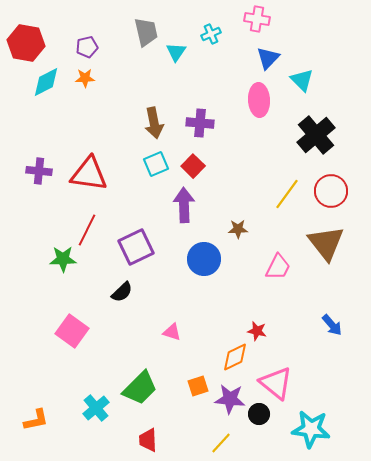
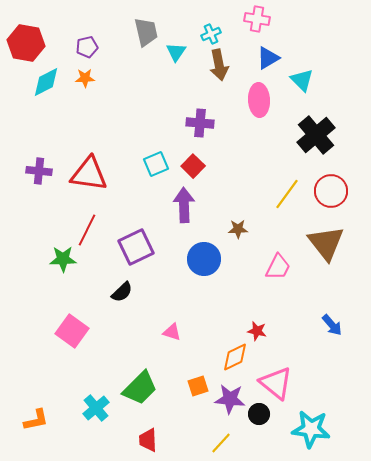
blue triangle at (268, 58): rotated 15 degrees clockwise
brown arrow at (154, 123): moved 65 px right, 58 px up
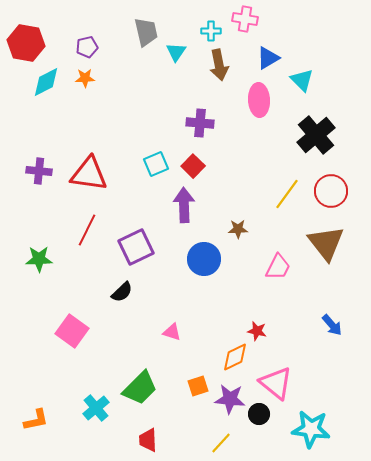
pink cross at (257, 19): moved 12 px left
cyan cross at (211, 34): moved 3 px up; rotated 24 degrees clockwise
green star at (63, 259): moved 24 px left
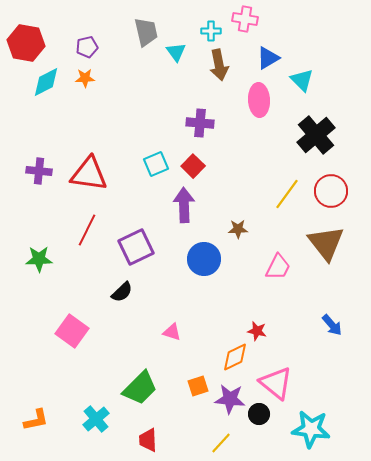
cyan triangle at (176, 52): rotated 10 degrees counterclockwise
cyan cross at (96, 408): moved 11 px down
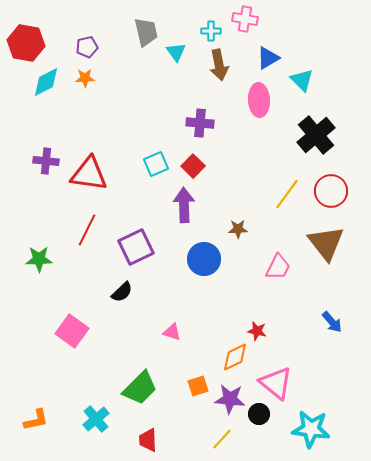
purple cross at (39, 171): moved 7 px right, 10 px up
blue arrow at (332, 325): moved 3 px up
yellow line at (221, 443): moved 1 px right, 4 px up
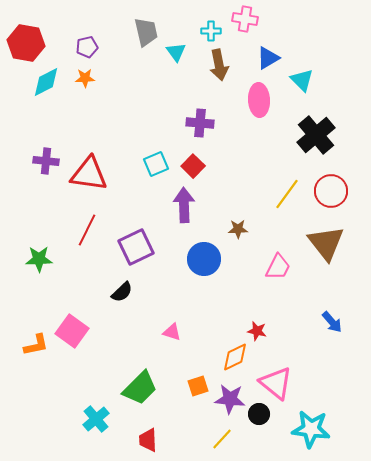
orange L-shape at (36, 420): moved 75 px up
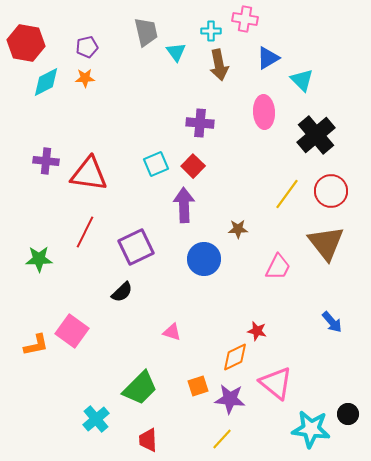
pink ellipse at (259, 100): moved 5 px right, 12 px down
red line at (87, 230): moved 2 px left, 2 px down
black circle at (259, 414): moved 89 px right
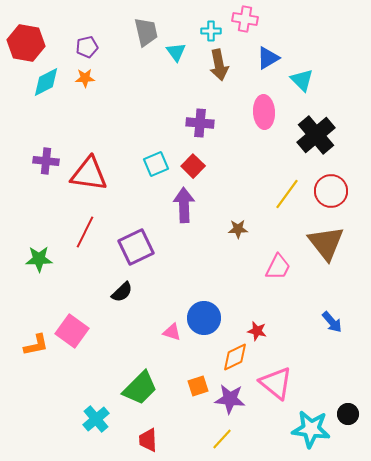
blue circle at (204, 259): moved 59 px down
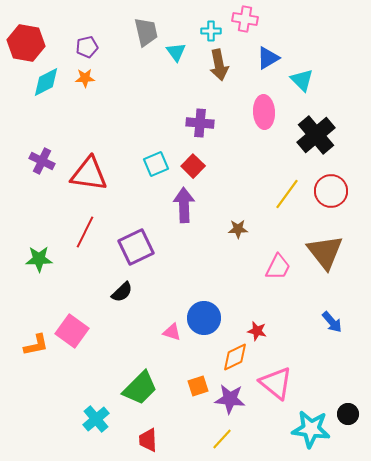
purple cross at (46, 161): moved 4 px left; rotated 20 degrees clockwise
brown triangle at (326, 243): moved 1 px left, 9 px down
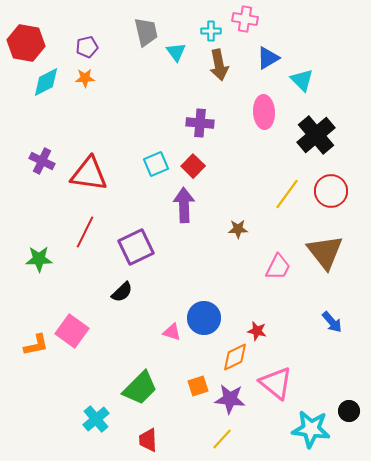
black circle at (348, 414): moved 1 px right, 3 px up
